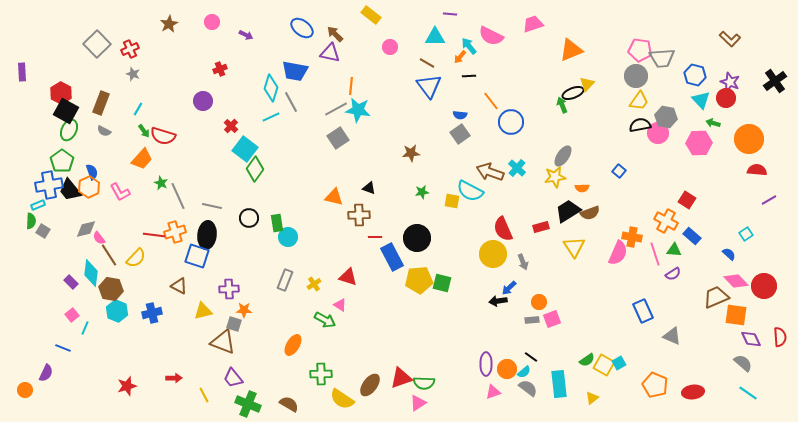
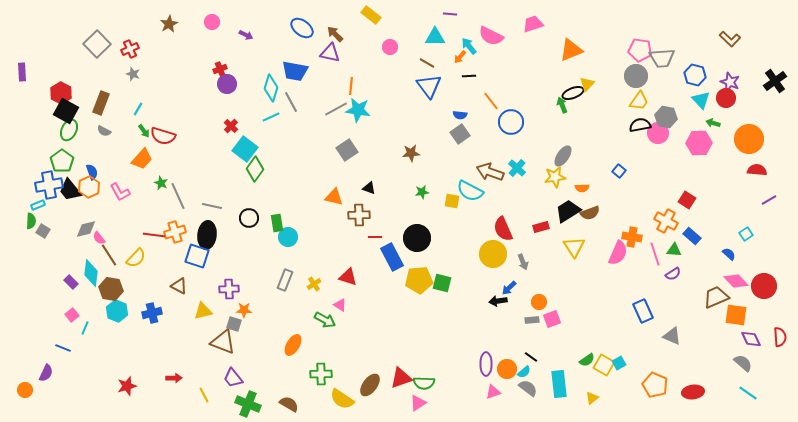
purple circle at (203, 101): moved 24 px right, 17 px up
gray square at (338, 138): moved 9 px right, 12 px down
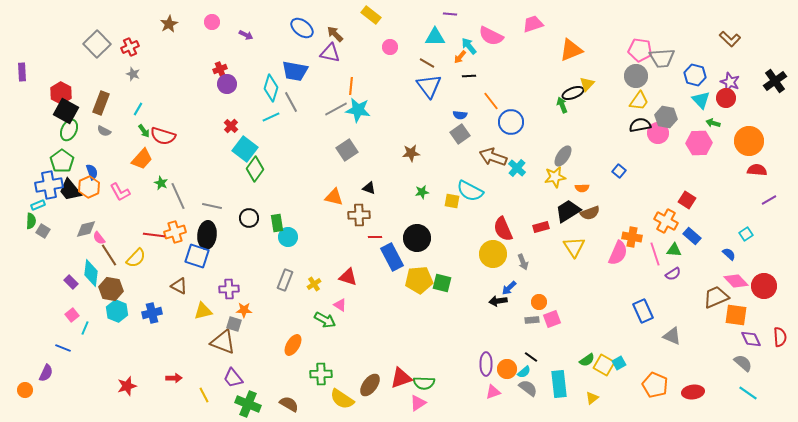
red cross at (130, 49): moved 2 px up
orange circle at (749, 139): moved 2 px down
brown arrow at (490, 172): moved 3 px right, 15 px up
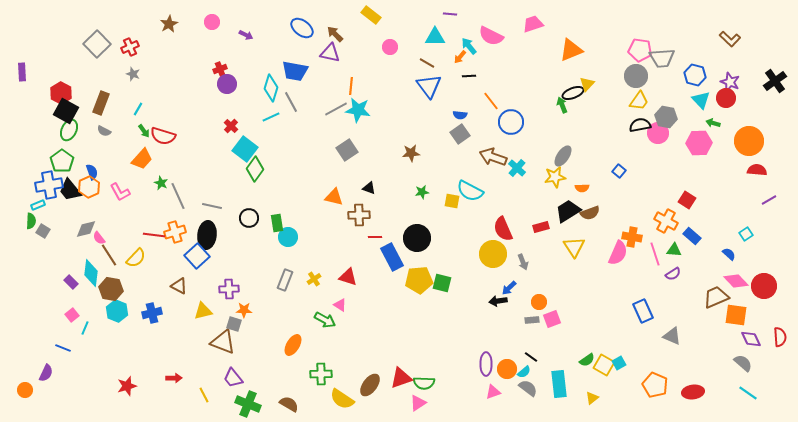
blue square at (197, 256): rotated 30 degrees clockwise
yellow cross at (314, 284): moved 5 px up
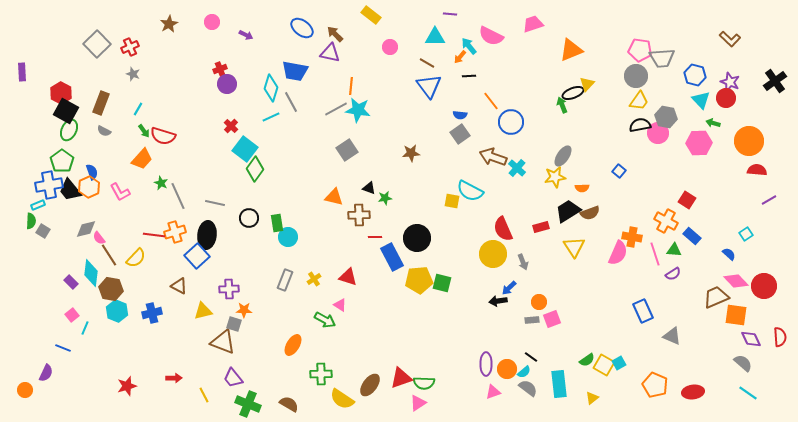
green star at (422, 192): moved 37 px left, 6 px down
gray line at (212, 206): moved 3 px right, 3 px up
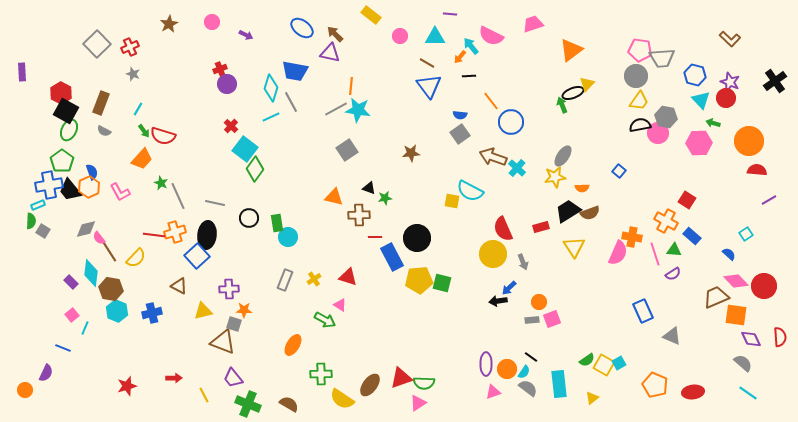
cyan arrow at (469, 46): moved 2 px right
pink circle at (390, 47): moved 10 px right, 11 px up
orange triangle at (571, 50): rotated 15 degrees counterclockwise
brown line at (109, 255): moved 4 px up
cyan semicircle at (524, 372): rotated 16 degrees counterclockwise
